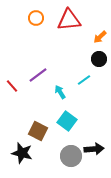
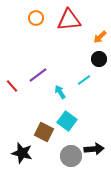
brown square: moved 6 px right, 1 px down
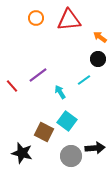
orange arrow: rotated 80 degrees clockwise
black circle: moved 1 px left
black arrow: moved 1 px right, 1 px up
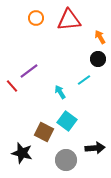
orange arrow: rotated 24 degrees clockwise
purple line: moved 9 px left, 4 px up
gray circle: moved 5 px left, 4 px down
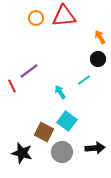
red triangle: moved 5 px left, 4 px up
red line: rotated 16 degrees clockwise
gray circle: moved 4 px left, 8 px up
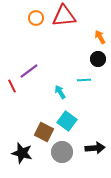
cyan line: rotated 32 degrees clockwise
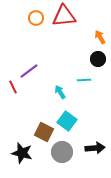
red line: moved 1 px right, 1 px down
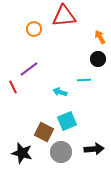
orange circle: moved 2 px left, 11 px down
purple line: moved 2 px up
cyan arrow: rotated 40 degrees counterclockwise
cyan square: rotated 30 degrees clockwise
black arrow: moved 1 px left, 1 px down
gray circle: moved 1 px left
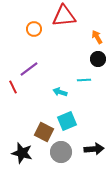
orange arrow: moved 3 px left
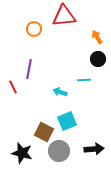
purple line: rotated 42 degrees counterclockwise
gray circle: moved 2 px left, 1 px up
